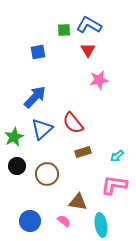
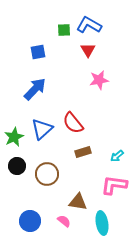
blue arrow: moved 8 px up
cyan ellipse: moved 1 px right, 2 px up
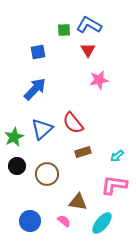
cyan ellipse: rotated 50 degrees clockwise
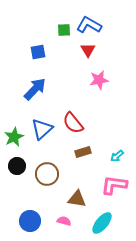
brown triangle: moved 1 px left, 3 px up
pink semicircle: rotated 24 degrees counterclockwise
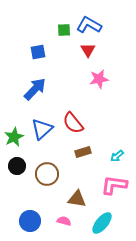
pink star: moved 1 px up
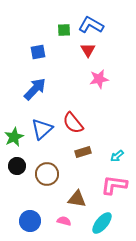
blue L-shape: moved 2 px right
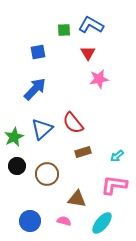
red triangle: moved 3 px down
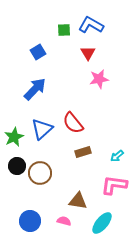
blue square: rotated 21 degrees counterclockwise
brown circle: moved 7 px left, 1 px up
brown triangle: moved 1 px right, 2 px down
